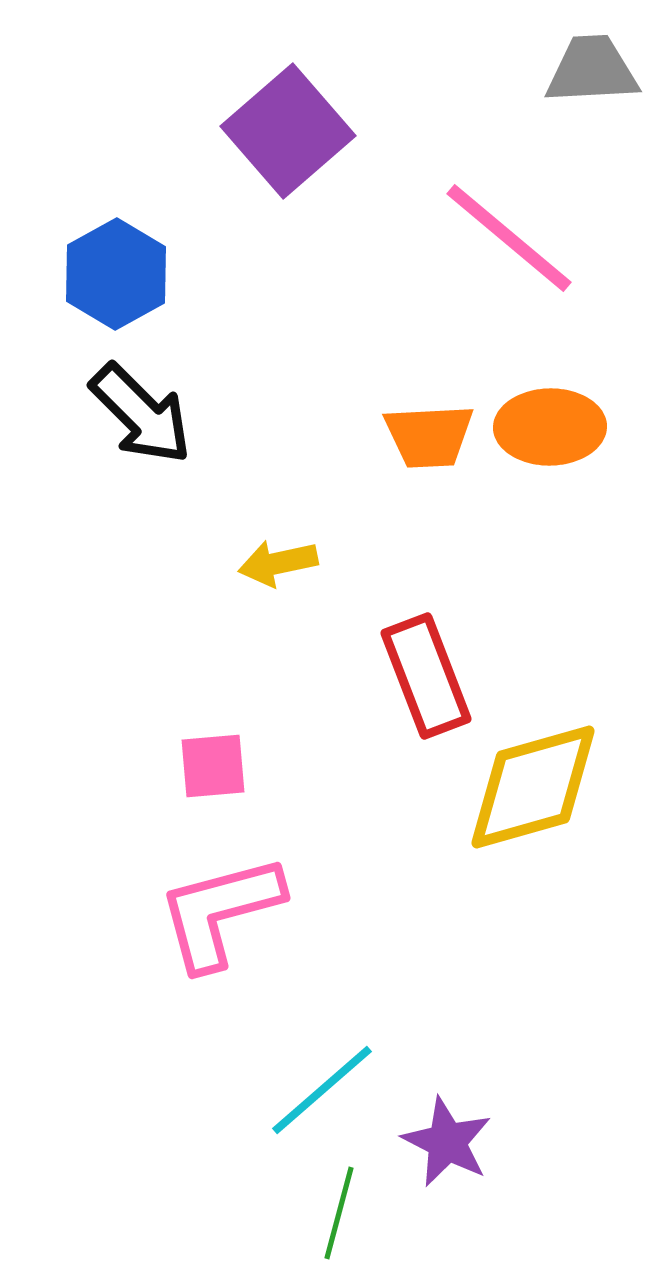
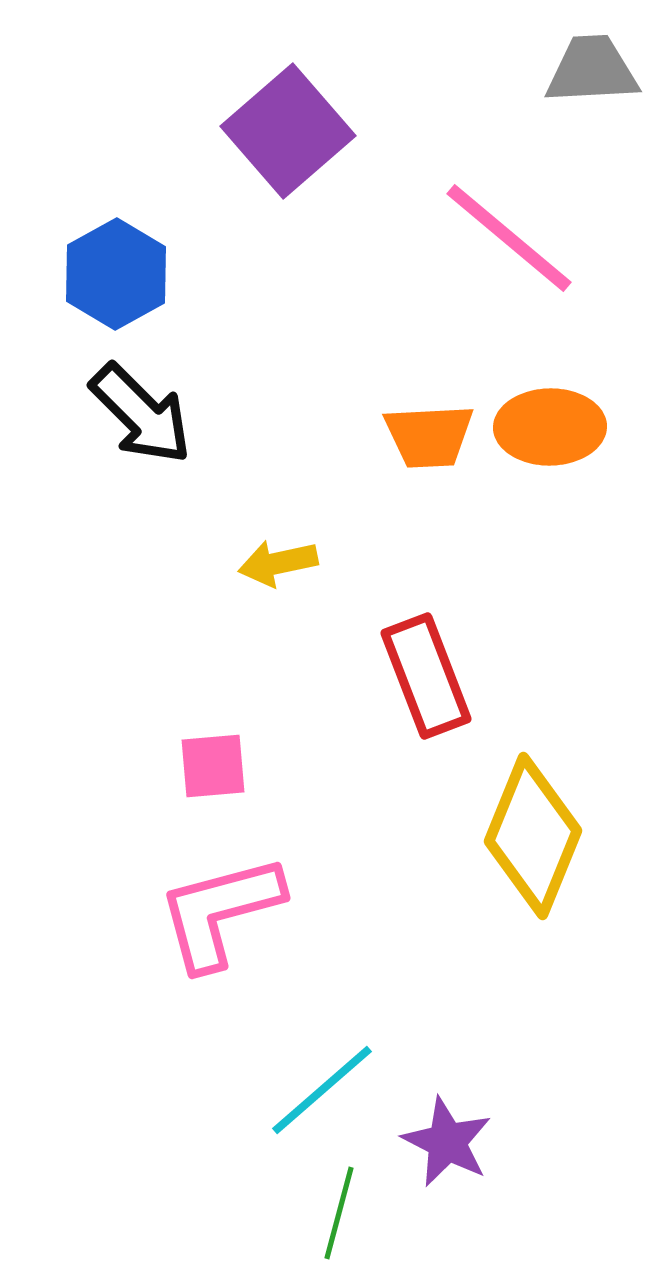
yellow diamond: moved 49 px down; rotated 52 degrees counterclockwise
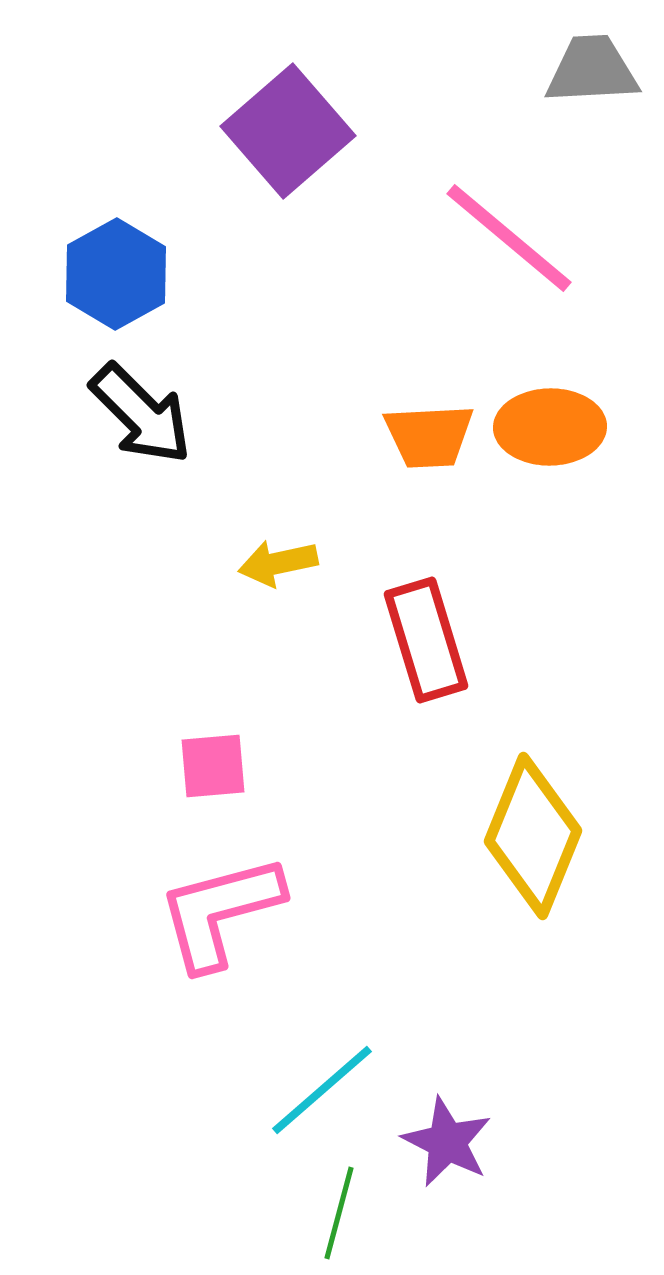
red rectangle: moved 36 px up; rotated 4 degrees clockwise
